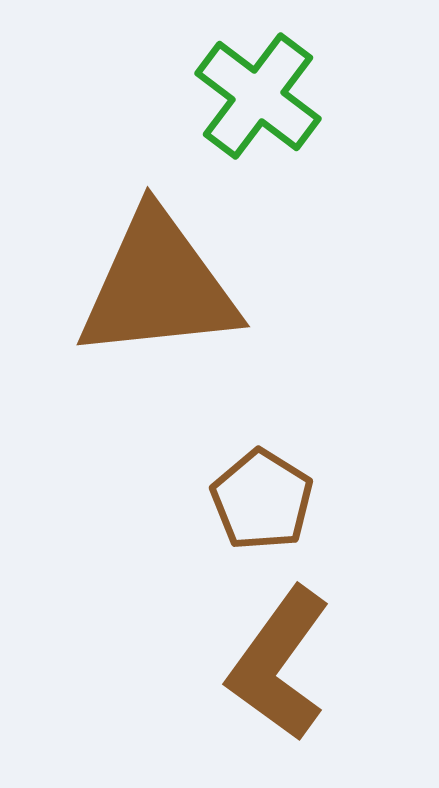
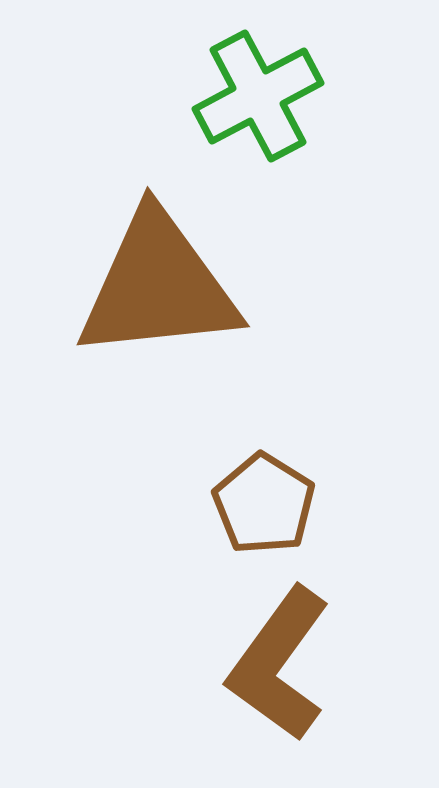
green cross: rotated 25 degrees clockwise
brown pentagon: moved 2 px right, 4 px down
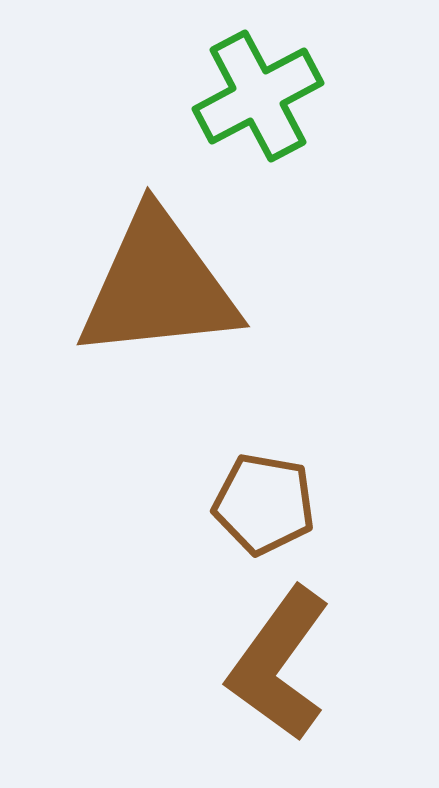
brown pentagon: rotated 22 degrees counterclockwise
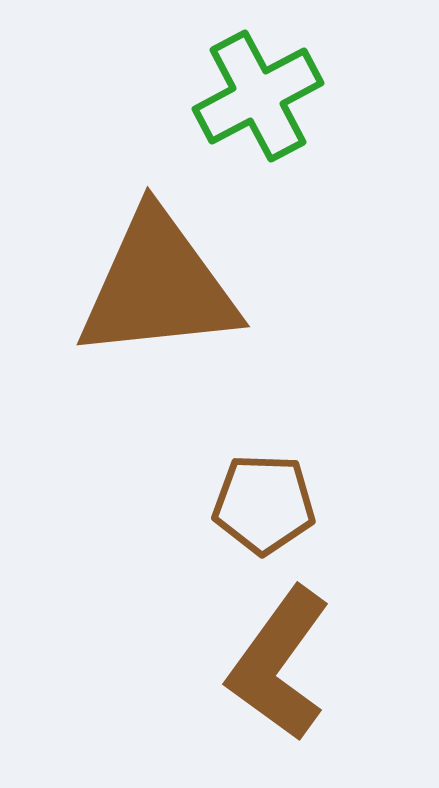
brown pentagon: rotated 8 degrees counterclockwise
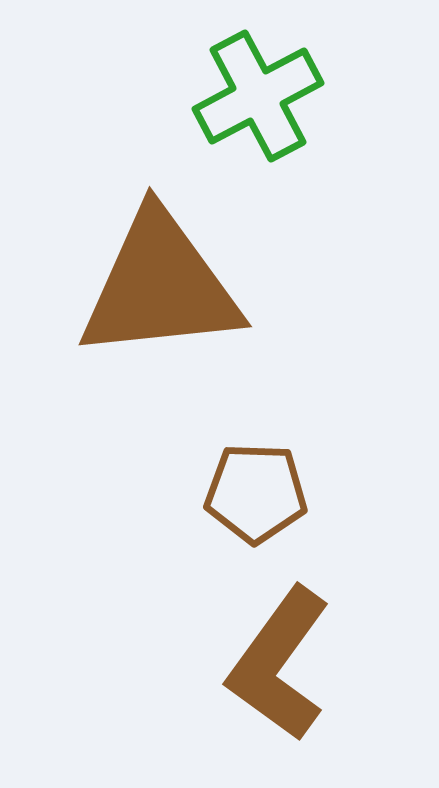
brown triangle: moved 2 px right
brown pentagon: moved 8 px left, 11 px up
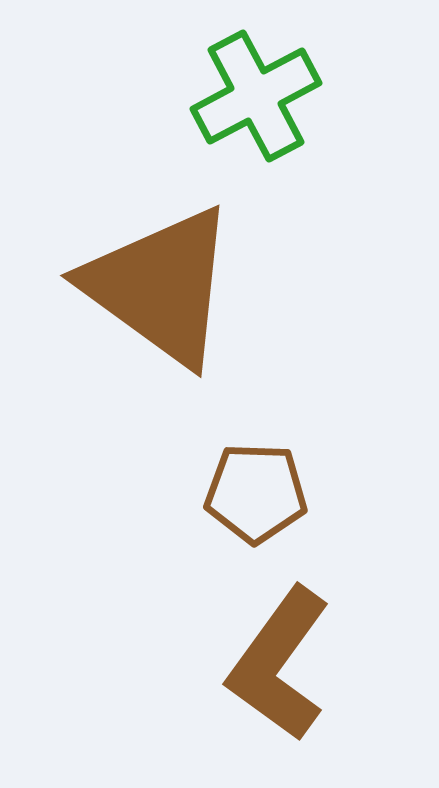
green cross: moved 2 px left
brown triangle: rotated 42 degrees clockwise
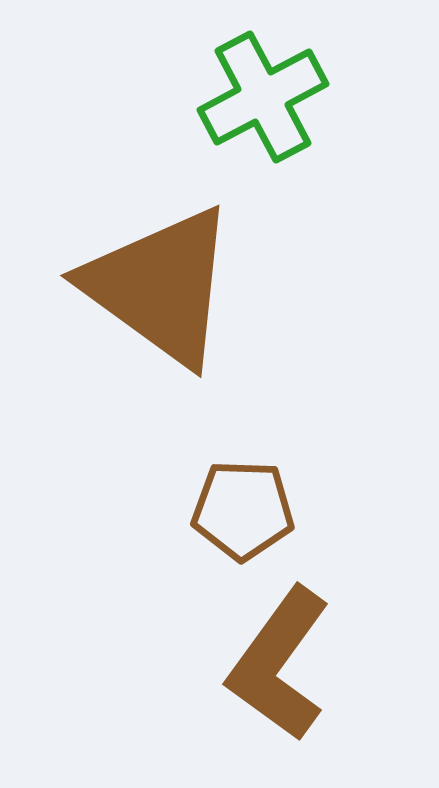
green cross: moved 7 px right, 1 px down
brown pentagon: moved 13 px left, 17 px down
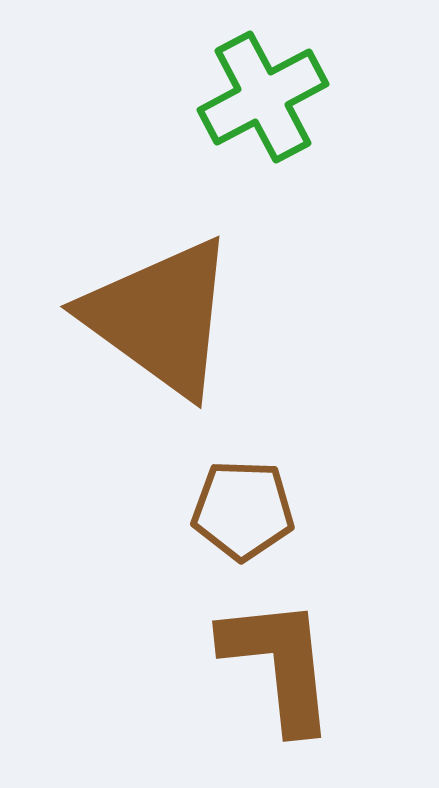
brown triangle: moved 31 px down
brown L-shape: rotated 138 degrees clockwise
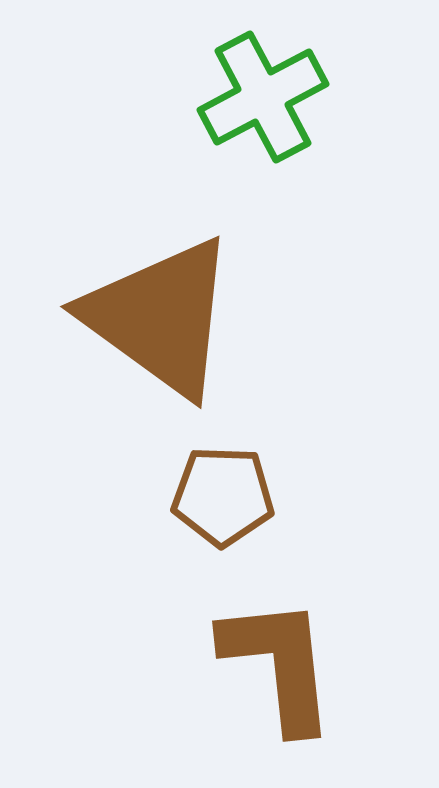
brown pentagon: moved 20 px left, 14 px up
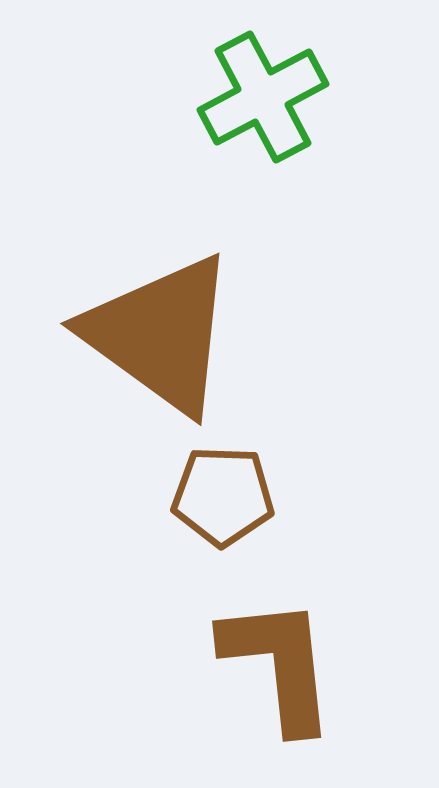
brown triangle: moved 17 px down
